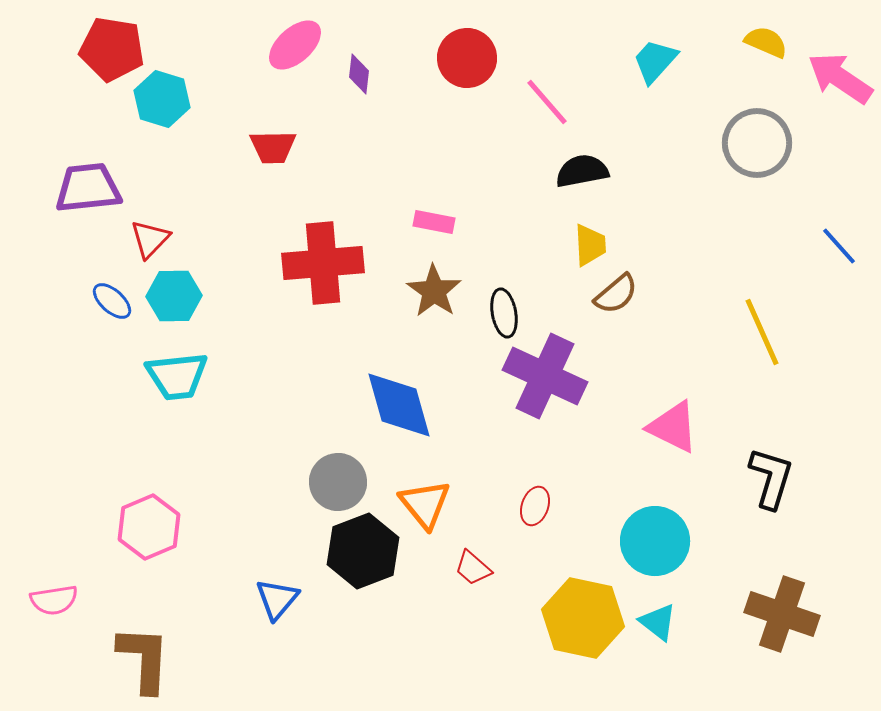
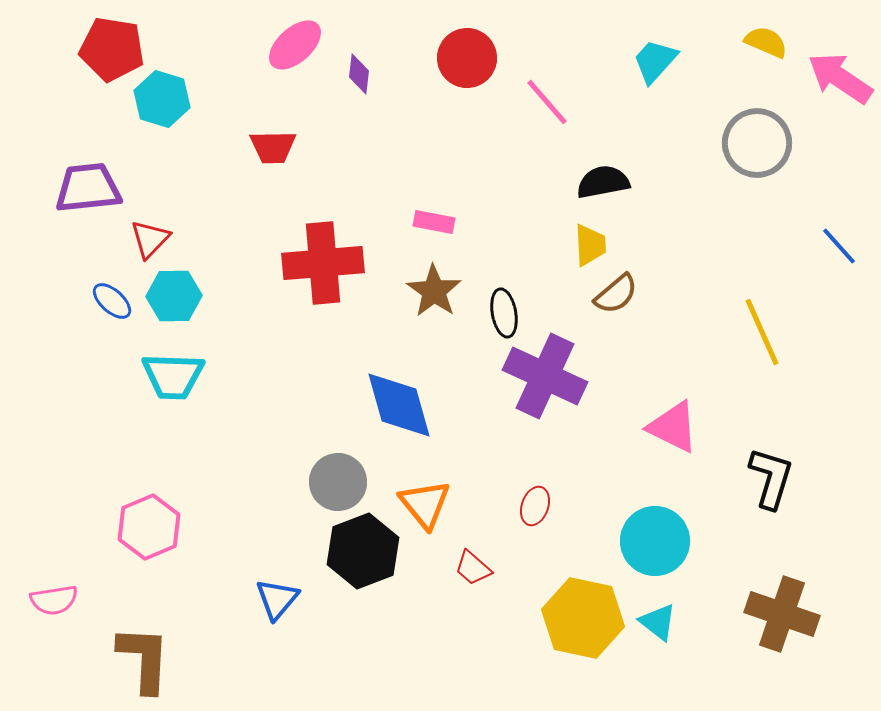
black semicircle at (582, 171): moved 21 px right, 11 px down
cyan trapezoid at (177, 376): moved 4 px left; rotated 8 degrees clockwise
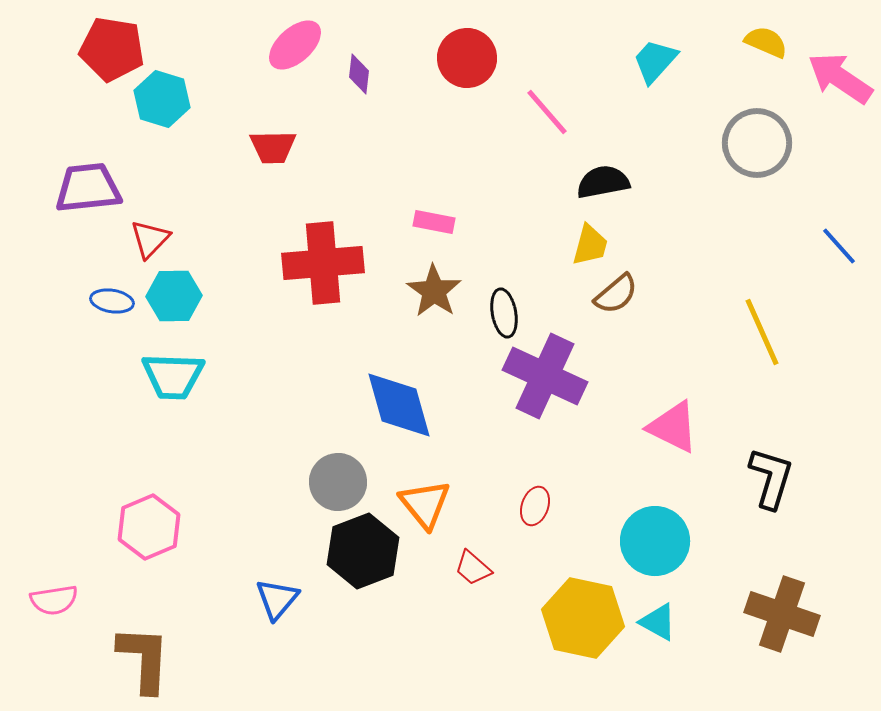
pink line at (547, 102): moved 10 px down
yellow trapezoid at (590, 245): rotated 18 degrees clockwise
blue ellipse at (112, 301): rotated 33 degrees counterclockwise
cyan triangle at (658, 622): rotated 9 degrees counterclockwise
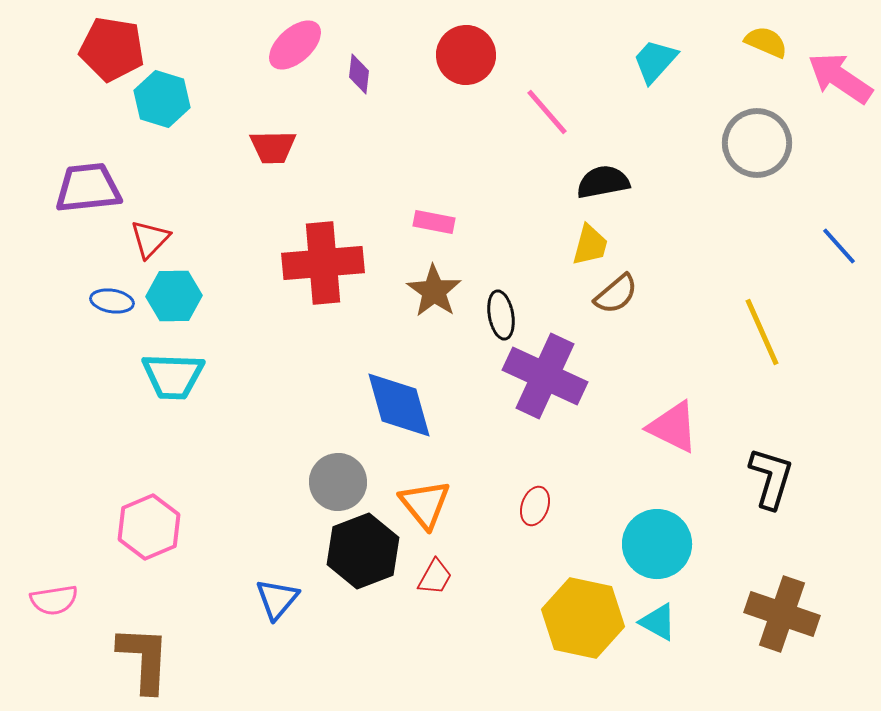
red circle at (467, 58): moved 1 px left, 3 px up
black ellipse at (504, 313): moved 3 px left, 2 px down
cyan circle at (655, 541): moved 2 px right, 3 px down
red trapezoid at (473, 568): moved 38 px left, 9 px down; rotated 102 degrees counterclockwise
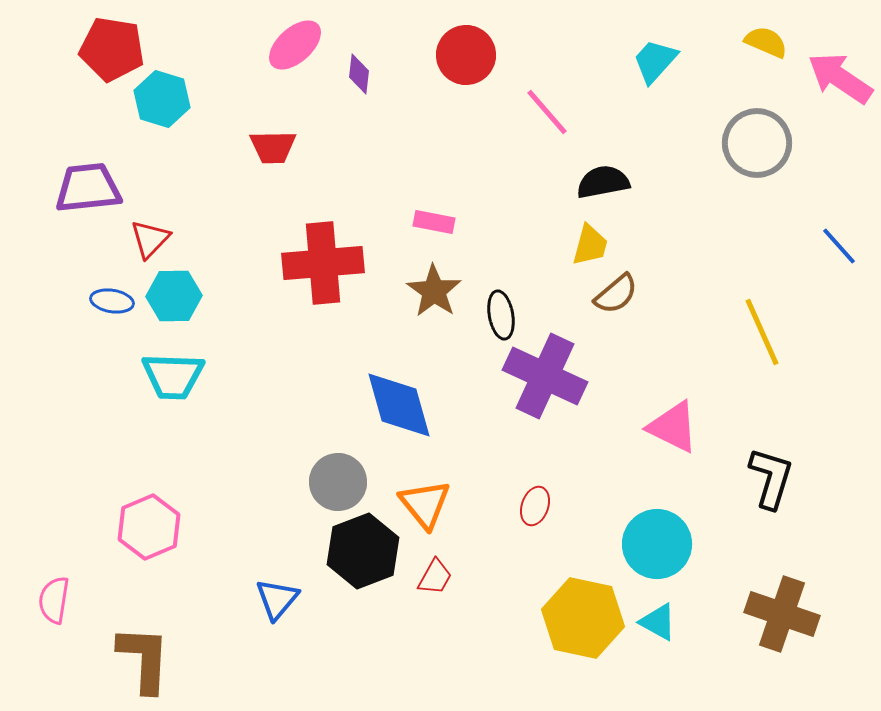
pink semicircle at (54, 600): rotated 108 degrees clockwise
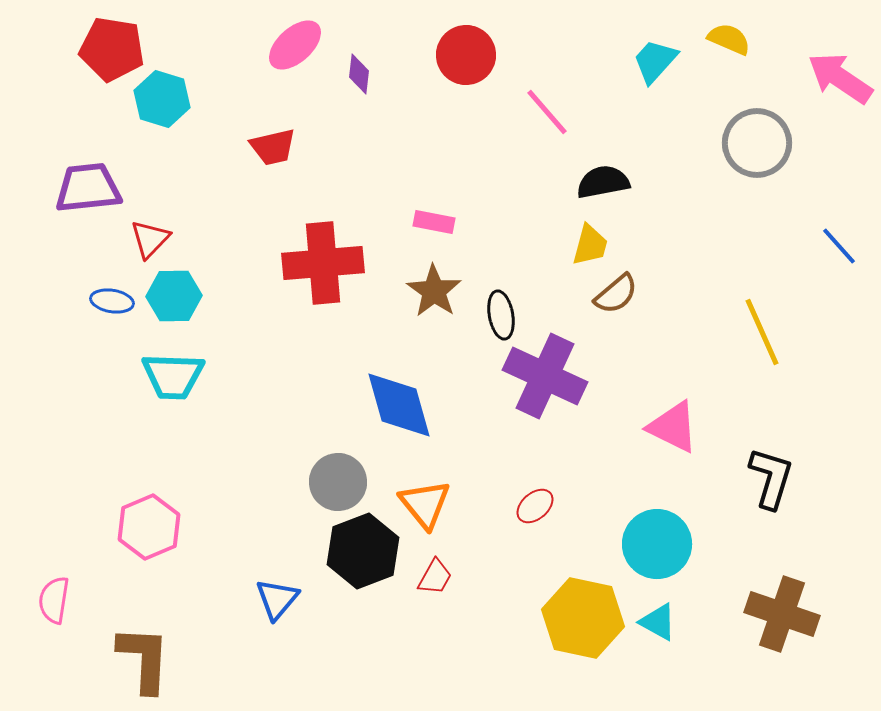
yellow semicircle at (766, 42): moved 37 px left, 3 px up
red trapezoid at (273, 147): rotated 12 degrees counterclockwise
red ellipse at (535, 506): rotated 30 degrees clockwise
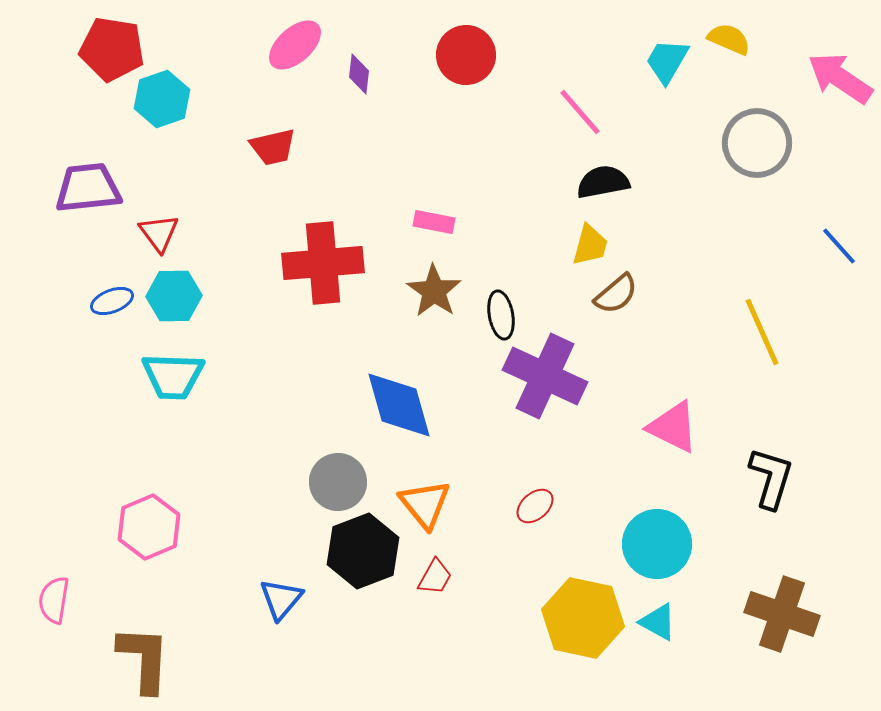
cyan trapezoid at (655, 61): moved 12 px right; rotated 12 degrees counterclockwise
cyan hexagon at (162, 99): rotated 24 degrees clockwise
pink line at (547, 112): moved 33 px right
red triangle at (150, 239): moved 9 px right, 6 px up; rotated 21 degrees counterclockwise
blue ellipse at (112, 301): rotated 30 degrees counterclockwise
blue triangle at (277, 599): moved 4 px right
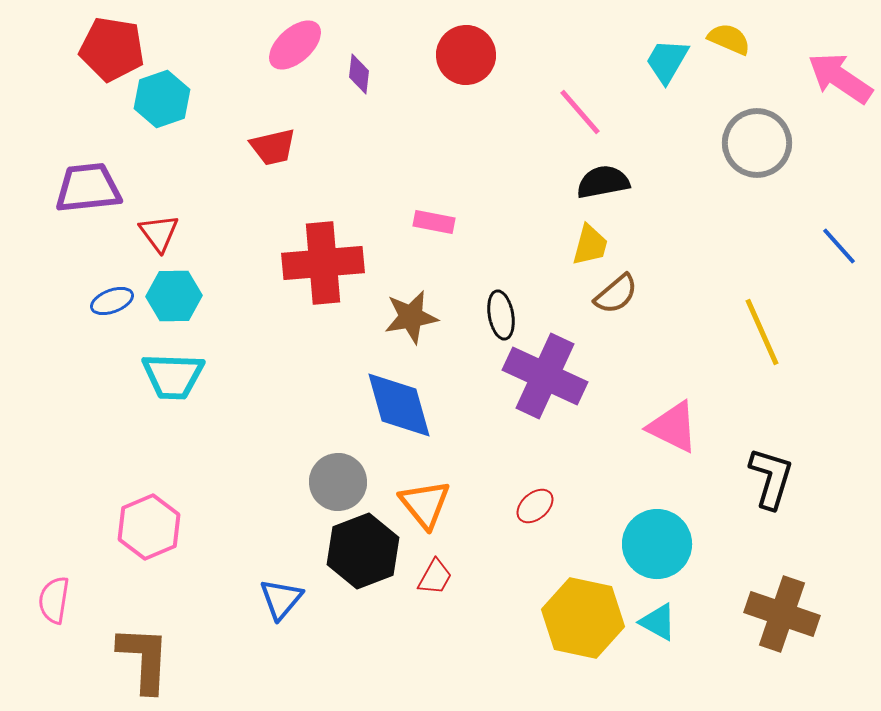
brown star at (434, 291): moved 23 px left, 26 px down; rotated 28 degrees clockwise
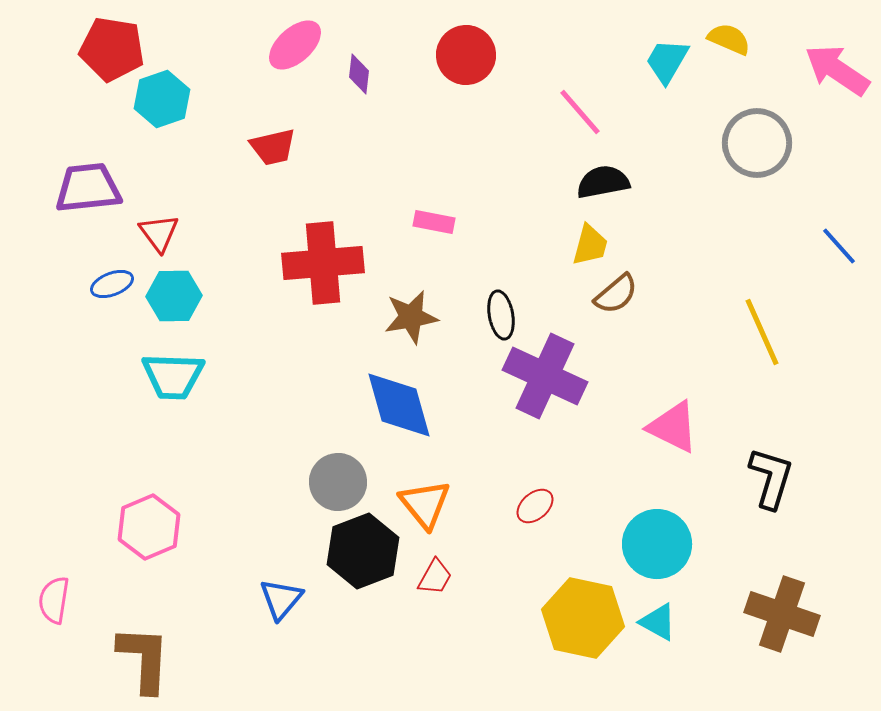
pink arrow at (840, 78): moved 3 px left, 8 px up
blue ellipse at (112, 301): moved 17 px up
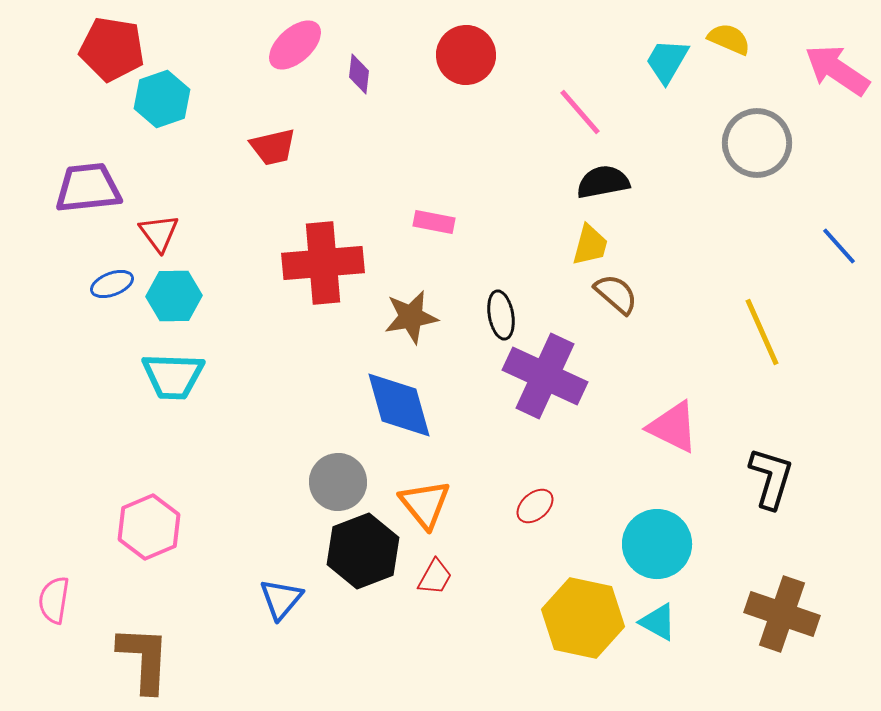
brown semicircle at (616, 294): rotated 99 degrees counterclockwise
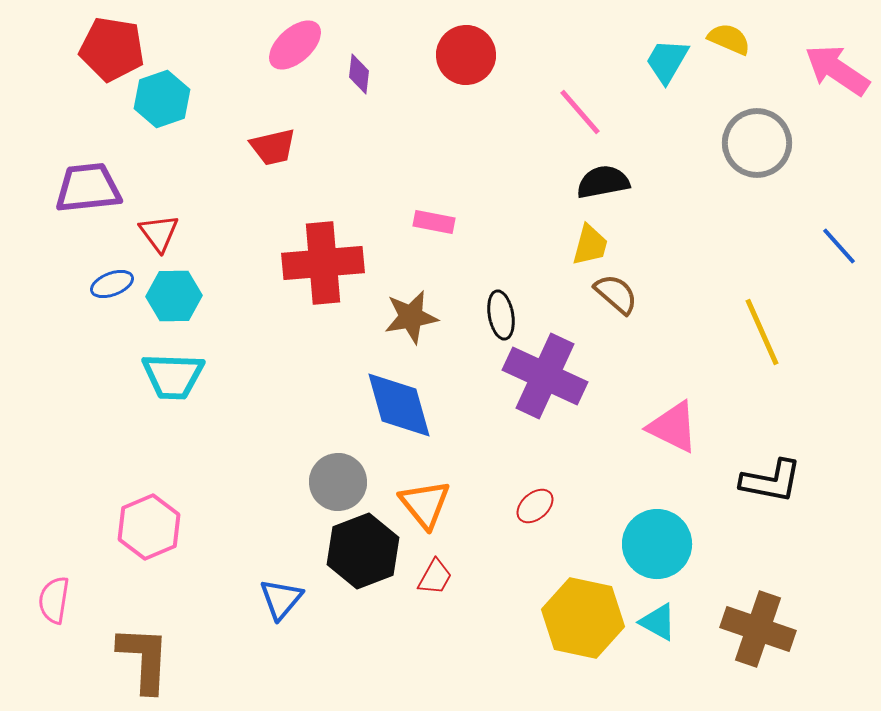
black L-shape at (771, 478): moved 3 px down; rotated 84 degrees clockwise
brown cross at (782, 614): moved 24 px left, 15 px down
